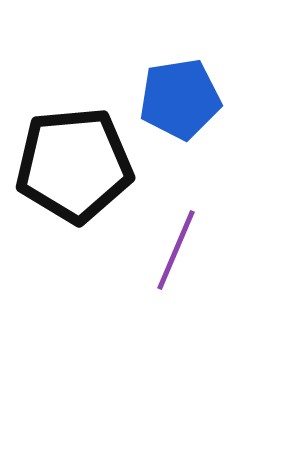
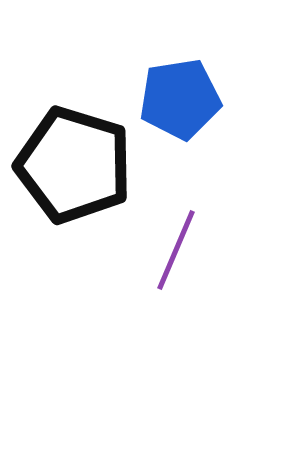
black pentagon: rotated 22 degrees clockwise
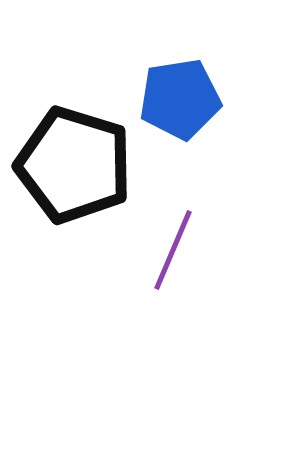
purple line: moved 3 px left
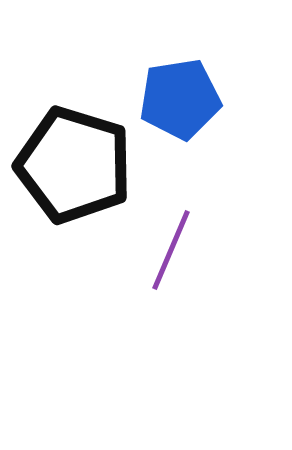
purple line: moved 2 px left
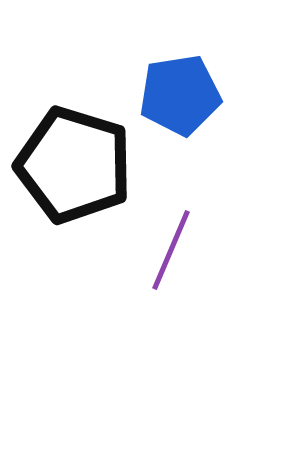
blue pentagon: moved 4 px up
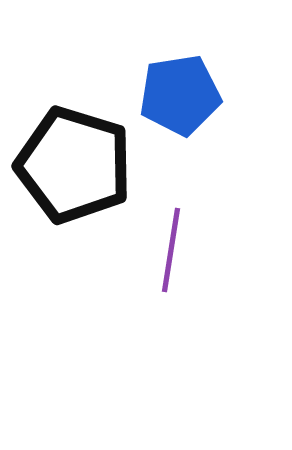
purple line: rotated 14 degrees counterclockwise
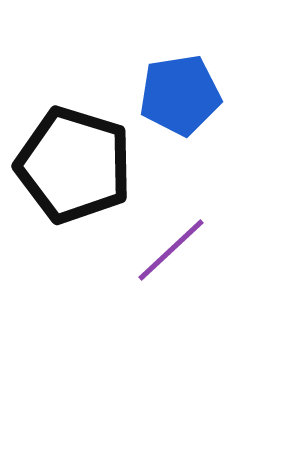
purple line: rotated 38 degrees clockwise
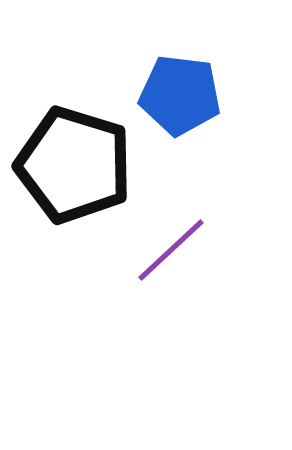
blue pentagon: rotated 16 degrees clockwise
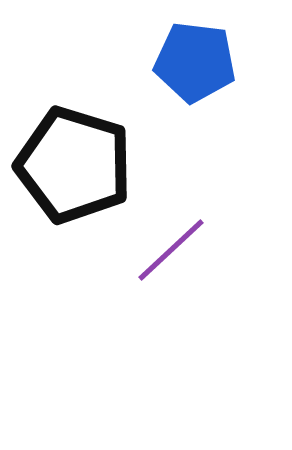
blue pentagon: moved 15 px right, 33 px up
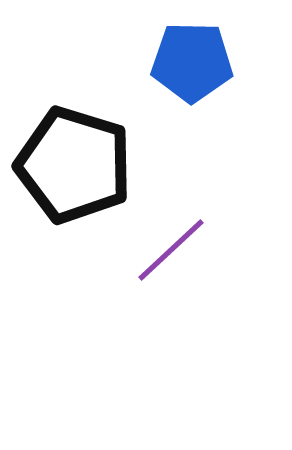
blue pentagon: moved 3 px left; rotated 6 degrees counterclockwise
